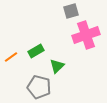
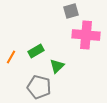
pink cross: rotated 24 degrees clockwise
orange line: rotated 24 degrees counterclockwise
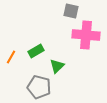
gray square: rotated 28 degrees clockwise
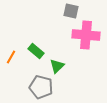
green rectangle: rotated 70 degrees clockwise
gray pentagon: moved 2 px right
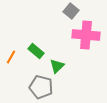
gray square: rotated 28 degrees clockwise
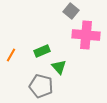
green rectangle: moved 6 px right; rotated 63 degrees counterclockwise
orange line: moved 2 px up
green triangle: moved 2 px right, 1 px down; rotated 28 degrees counterclockwise
gray pentagon: moved 1 px up
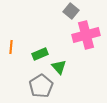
pink cross: rotated 20 degrees counterclockwise
green rectangle: moved 2 px left, 3 px down
orange line: moved 8 px up; rotated 24 degrees counterclockwise
gray pentagon: rotated 25 degrees clockwise
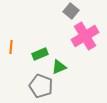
pink cross: moved 1 px left, 1 px down; rotated 16 degrees counterclockwise
green triangle: rotated 49 degrees clockwise
gray pentagon: rotated 20 degrees counterclockwise
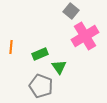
green triangle: rotated 42 degrees counterclockwise
